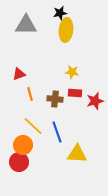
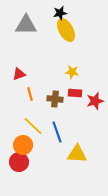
yellow ellipse: rotated 35 degrees counterclockwise
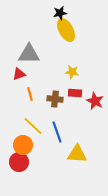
gray triangle: moved 3 px right, 29 px down
red star: rotated 30 degrees counterclockwise
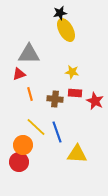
yellow line: moved 3 px right, 1 px down
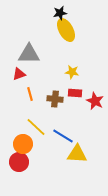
blue line: moved 6 px right, 4 px down; rotated 40 degrees counterclockwise
orange circle: moved 1 px up
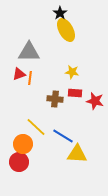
black star: rotated 24 degrees counterclockwise
gray triangle: moved 2 px up
orange line: moved 16 px up; rotated 24 degrees clockwise
red star: rotated 12 degrees counterclockwise
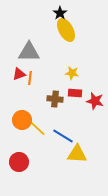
yellow star: moved 1 px down
orange circle: moved 1 px left, 24 px up
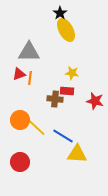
red rectangle: moved 8 px left, 2 px up
orange circle: moved 2 px left
red circle: moved 1 px right
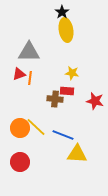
black star: moved 2 px right, 1 px up
yellow ellipse: rotated 20 degrees clockwise
orange circle: moved 8 px down
blue line: moved 1 px up; rotated 10 degrees counterclockwise
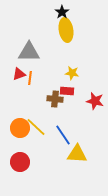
blue line: rotated 35 degrees clockwise
